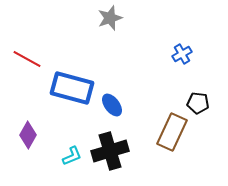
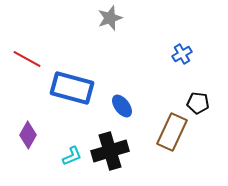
blue ellipse: moved 10 px right, 1 px down
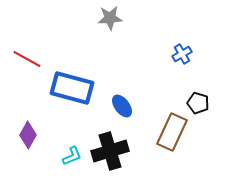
gray star: rotated 15 degrees clockwise
black pentagon: rotated 10 degrees clockwise
